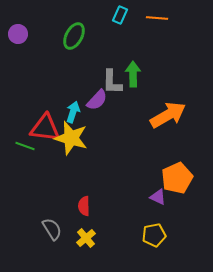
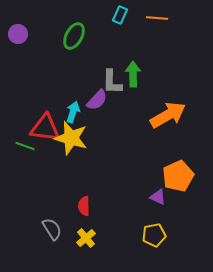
orange pentagon: moved 1 px right, 2 px up
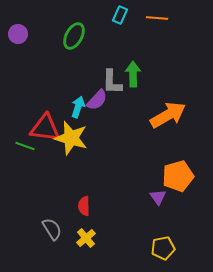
cyan arrow: moved 5 px right, 5 px up
orange pentagon: rotated 8 degrees clockwise
purple triangle: rotated 30 degrees clockwise
yellow pentagon: moved 9 px right, 13 px down
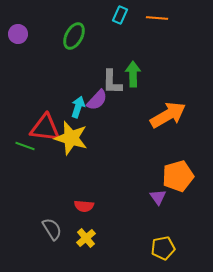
red semicircle: rotated 84 degrees counterclockwise
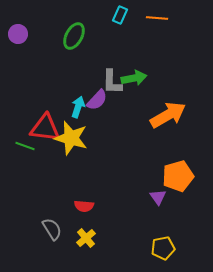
green arrow: moved 1 px right, 4 px down; rotated 80 degrees clockwise
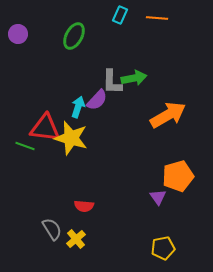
yellow cross: moved 10 px left, 1 px down
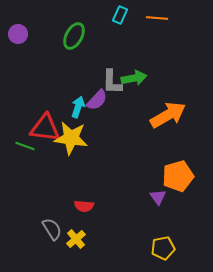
yellow star: rotated 8 degrees counterclockwise
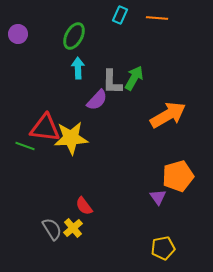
green arrow: rotated 50 degrees counterclockwise
cyan arrow: moved 39 px up; rotated 20 degrees counterclockwise
yellow star: rotated 12 degrees counterclockwise
red semicircle: rotated 48 degrees clockwise
yellow cross: moved 3 px left, 11 px up
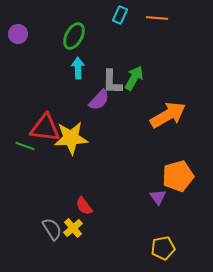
purple semicircle: moved 2 px right
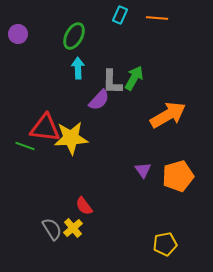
purple triangle: moved 15 px left, 27 px up
yellow pentagon: moved 2 px right, 4 px up
